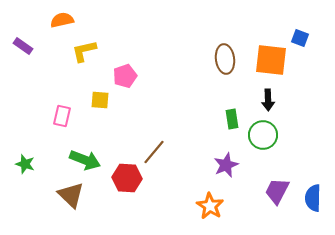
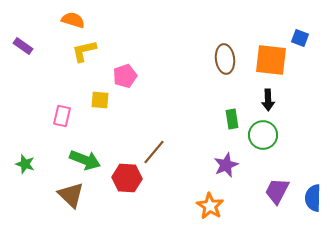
orange semicircle: moved 11 px right; rotated 30 degrees clockwise
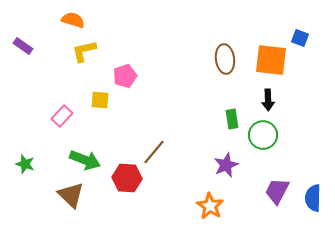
pink rectangle: rotated 30 degrees clockwise
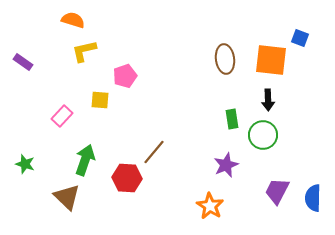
purple rectangle: moved 16 px down
green arrow: rotated 92 degrees counterclockwise
brown triangle: moved 4 px left, 2 px down
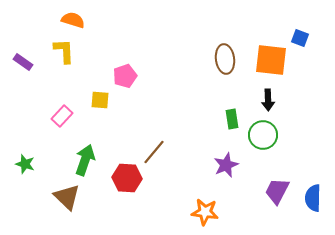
yellow L-shape: moved 20 px left; rotated 100 degrees clockwise
orange star: moved 5 px left, 6 px down; rotated 24 degrees counterclockwise
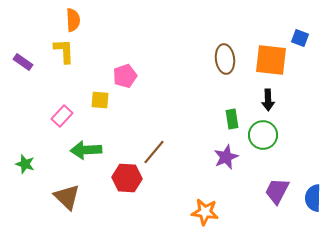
orange semicircle: rotated 70 degrees clockwise
green arrow: moved 1 px right, 10 px up; rotated 112 degrees counterclockwise
purple star: moved 8 px up
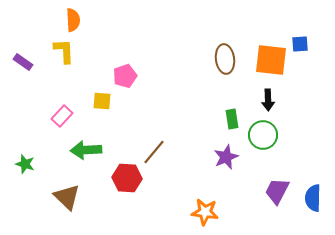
blue square: moved 6 px down; rotated 24 degrees counterclockwise
yellow square: moved 2 px right, 1 px down
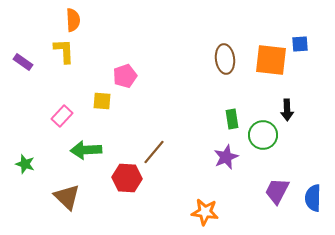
black arrow: moved 19 px right, 10 px down
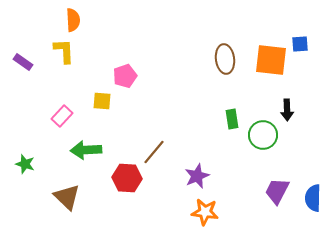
purple star: moved 29 px left, 19 px down
